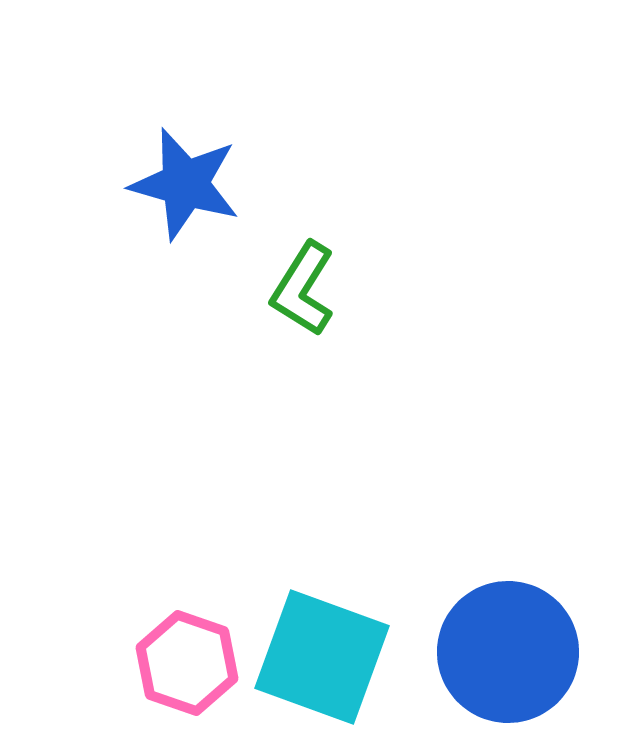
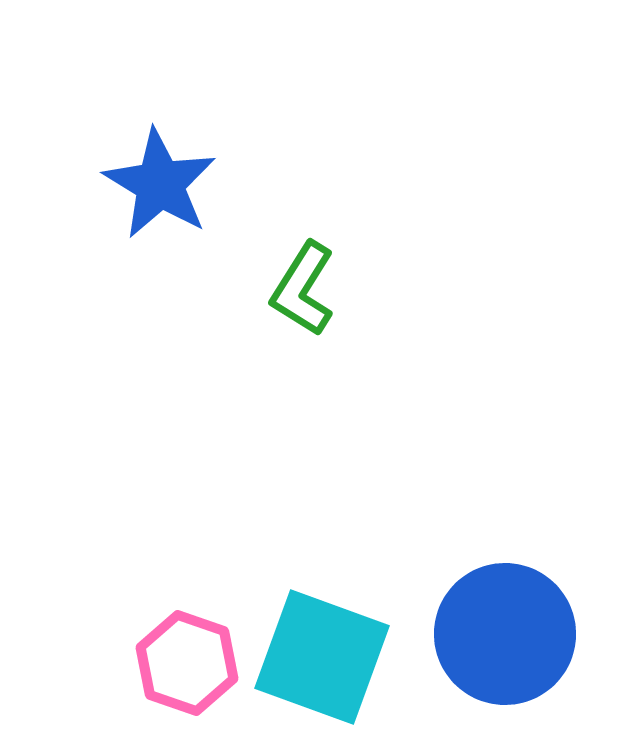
blue star: moved 25 px left; rotated 15 degrees clockwise
blue circle: moved 3 px left, 18 px up
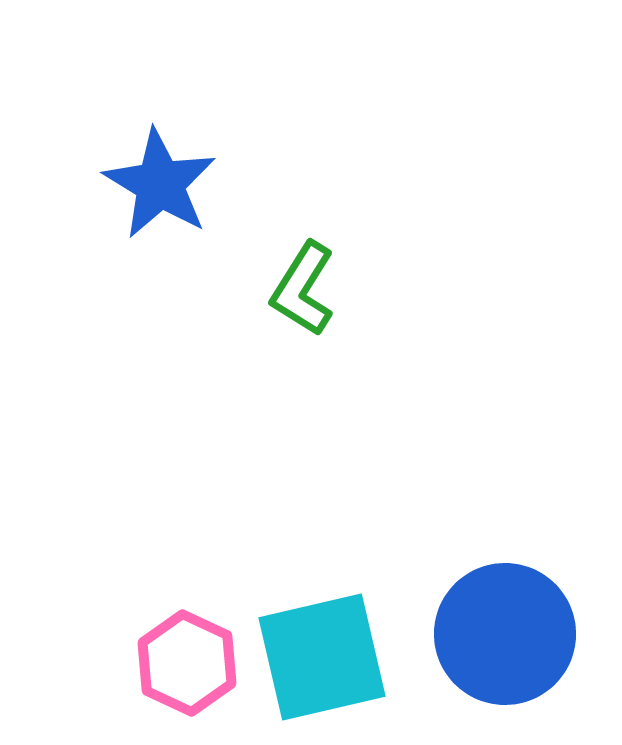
cyan square: rotated 33 degrees counterclockwise
pink hexagon: rotated 6 degrees clockwise
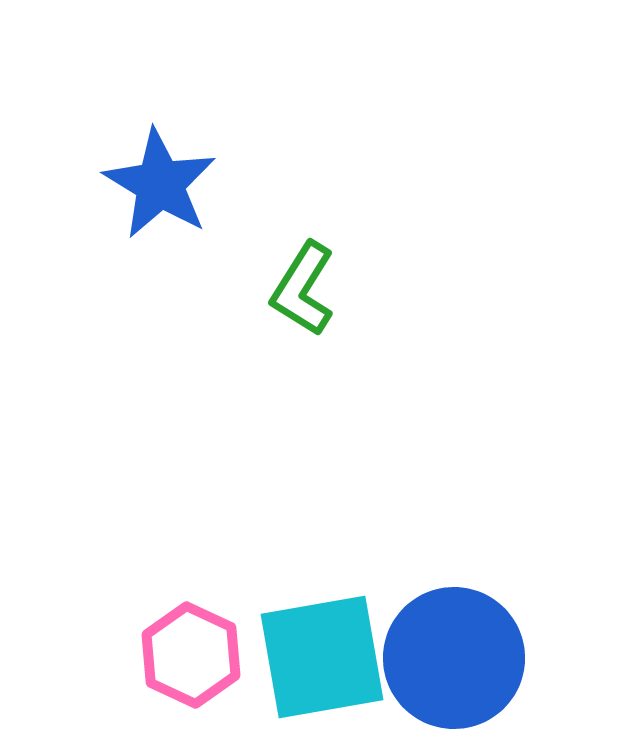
blue circle: moved 51 px left, 24 px down
cyan square: rotated 3 degrees clockwise
pink hexagon: moved 4 px right, 8 px up
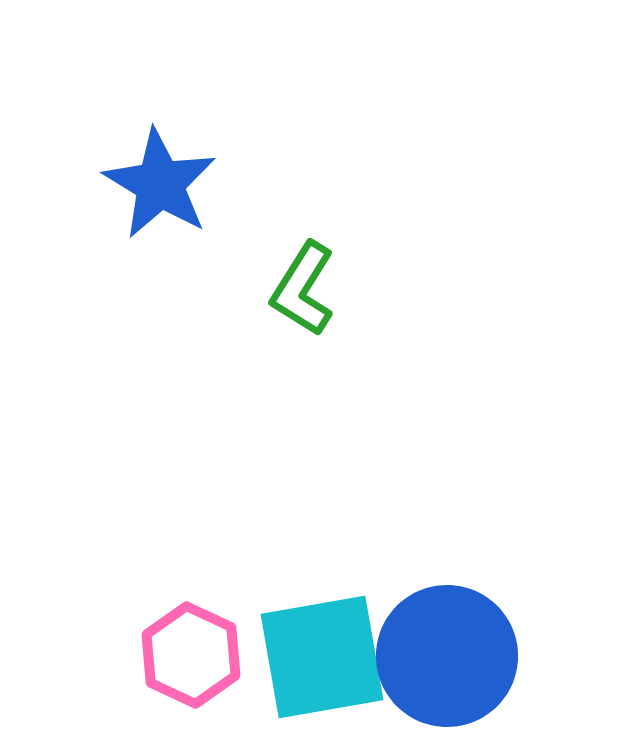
blue circle: moved 7 px left, 2 px up
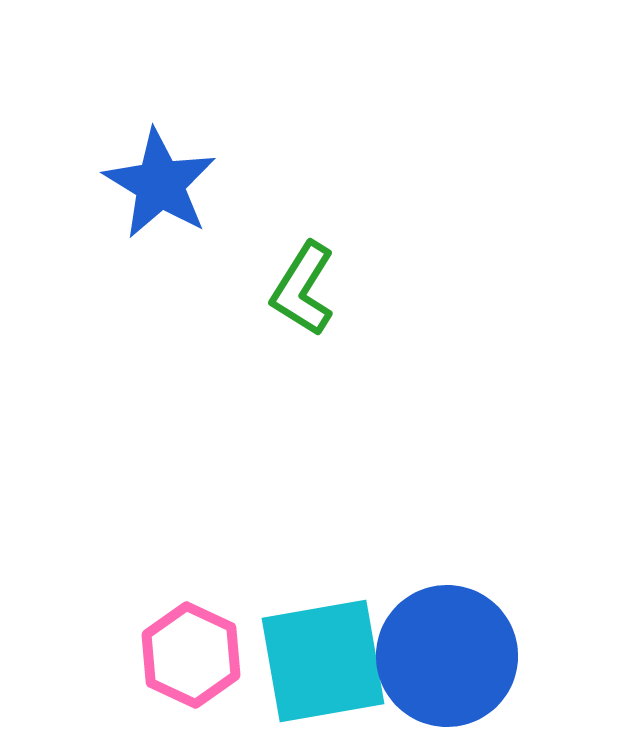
cyan square: moved 1 px right, 4 px down
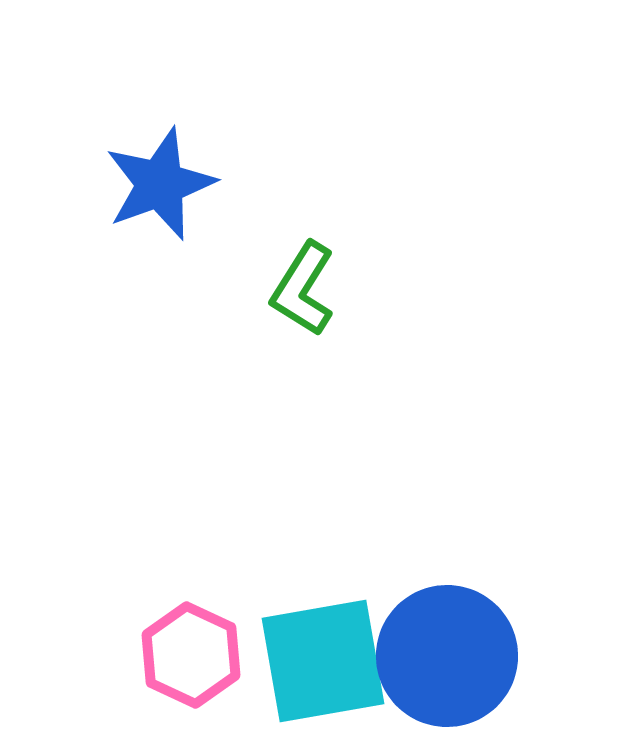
blue star: rotated 21 degrees clockwise
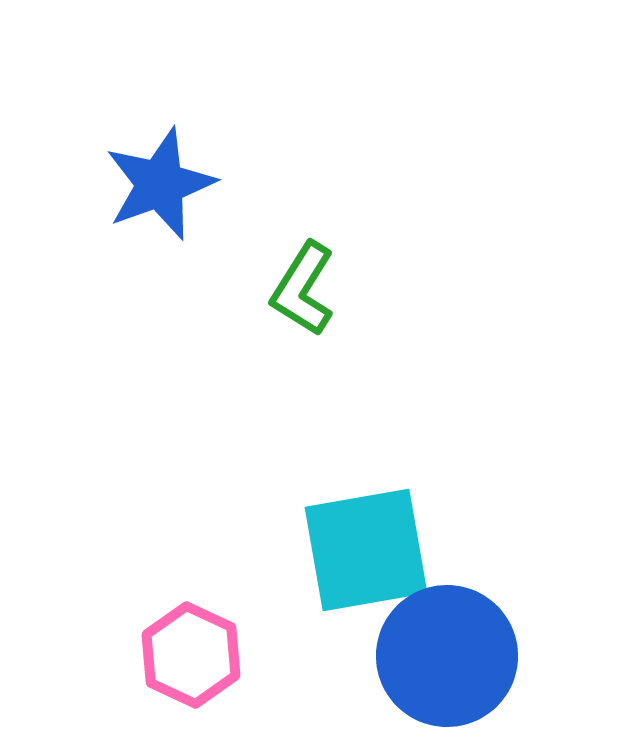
cyan square: moved 43 px right, 111 px up
